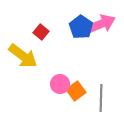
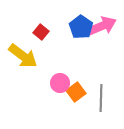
pink arrow: moved 1 px right, 2 px down
pink circle: moved 1 px up
orange square: moved 1 px down
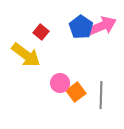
yellow arrow: moved 3 px right, 1 px up
gray line: moved 3 px up
